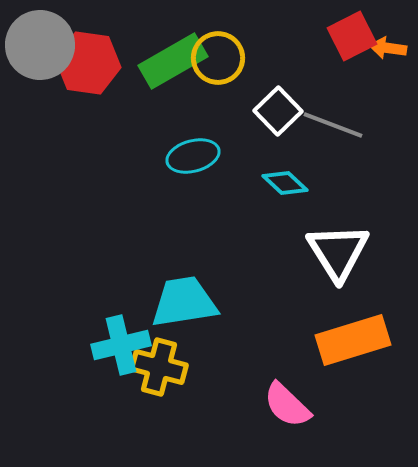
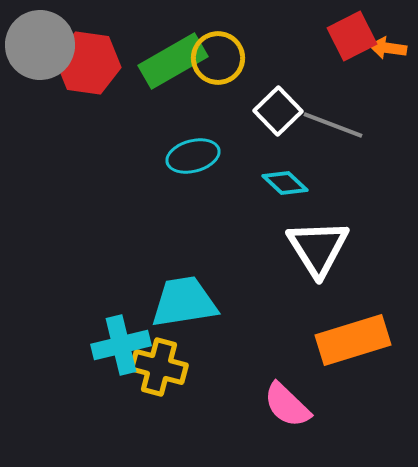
white triangle: moved 20 px left, 4 px up
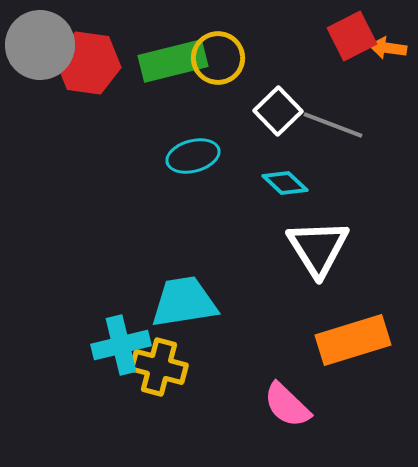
green rectangle: rotated 16 degrees clockwise
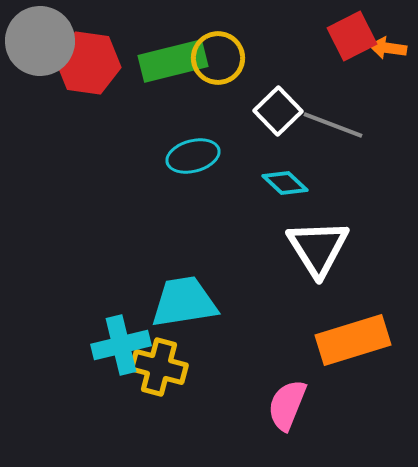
gray circle: moved 4 px up
pink semicircle: rotated 68 degrees clockwise
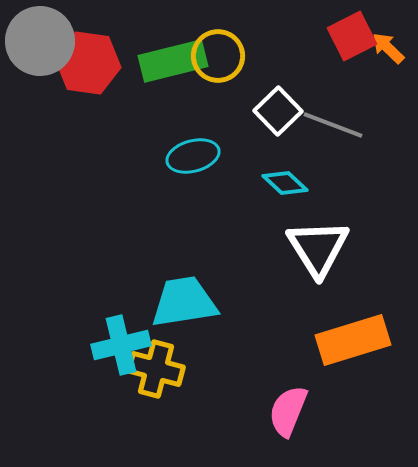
orange arrow: rotated 36 degrees clockwise
yellow circle: moved 2 px up
yellow cross: moved 3 px left, 2 px down
pink semicircle: moved 1 px right, 6 px down
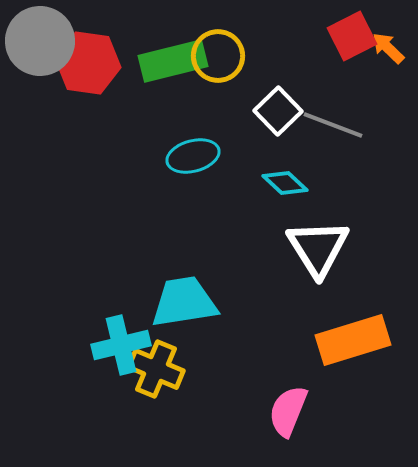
yellow cross: rotated 8 degrees clockwise
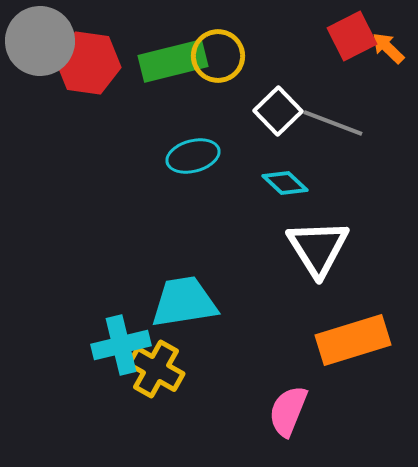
gray line: moved 2 px up
yellow cross: rotated 6 degrees clockwise
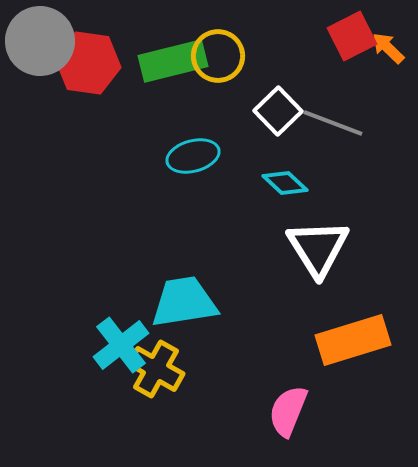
cyan cross: rotated 24 degrees counterclockwise
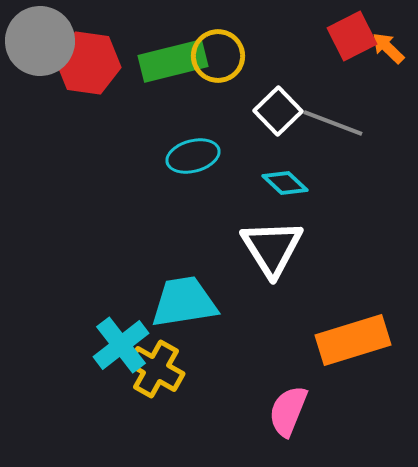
white triangle: moved 46 px left
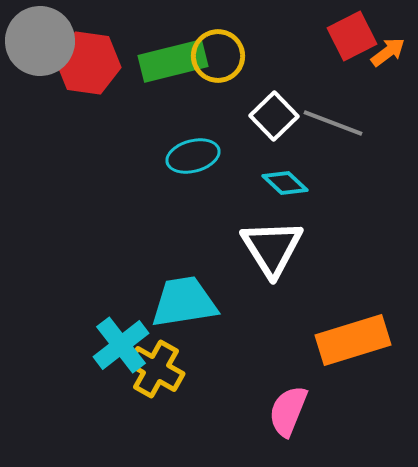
orange arrow: moved 4 px down; rotated 99 degrees clockwise
white square: moved 4 px left, 5 px down
